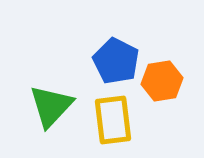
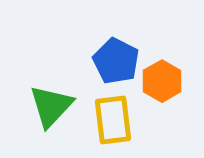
orange hexagon: rotated 21 degrees counterclockwise
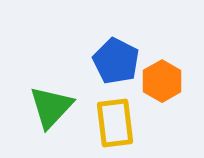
green triangle: moved 1 px down
yellow rectangle: moved 2 px right, 3 px down
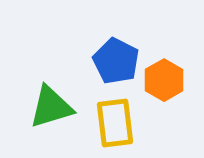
orange hexagon: moved 2 px right, 1 px up
green triangle: rotated 30 degrees clockwise
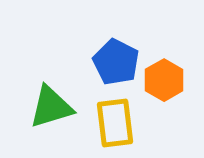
blue pentagon: moved 1 px down
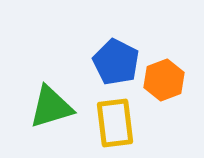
orange hexagon: rotated 9 degrees clockwise
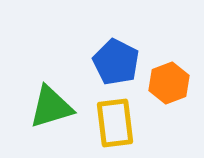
orange hexagon: moved 5 px right, 3 px down
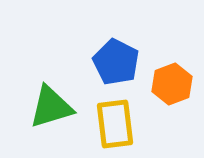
orange hexagon: moved 3 px right, 1 px down
yellow rectangle: moved 1 px down
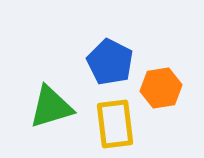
blue pentagon: moved 6 px left
orange hexagon: moved 11 px left, 4 px down; rotated 12 degrees clockwise
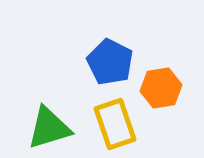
green triangle: moved 2 px left, 21 px down
yellow rectangle: rotated 12 degrees counterclockwise
